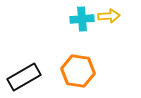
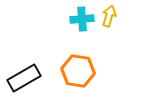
yellow arrow: rotated 70 degrees counterclockwise
black rectangle: moved 1 px down
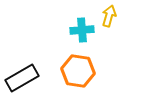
cyan cross: moved 11 px down
black rectangle: moved 2 px left
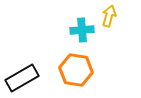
orange hexagon: moved 2 px left, 1 px up
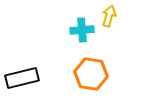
orange hexagon: moved 15 px right, 4 px down
black rectangle: rotated 16 degrees clockwise
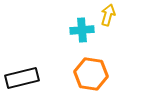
yellow arrow: moved 1 px left, 1 px up
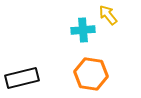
yellow arrow: rotated 55 degrees counterclockwise
cyan cross: moved 1 px right
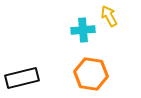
yellow arrow: moved 1 px right, 1 px down; rotated 10 degrees clockwise
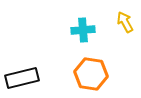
yellow arrow: moved 16 px right, 6 px down
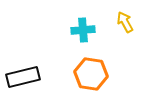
black rectangle: moved 1 px right, 1 px up
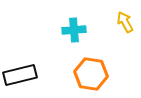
cyan cross: moved 9 px left
black rectangle: moved 3 px left, 2 px up
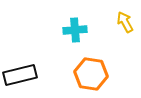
cyan cross: moved 1 px right
